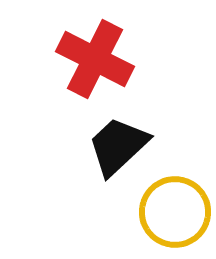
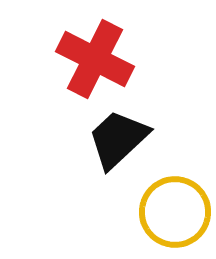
black trapezoid: moved 7 px up
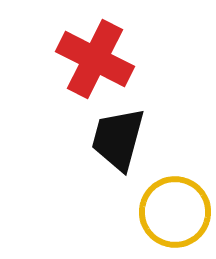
black trapezoid: rotated 32 degrees counterclockwise
